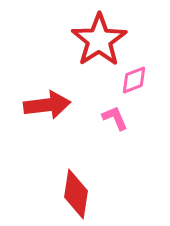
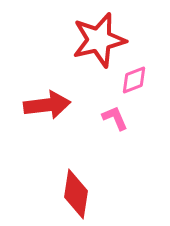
red star: rotated 20 degrees clockwise
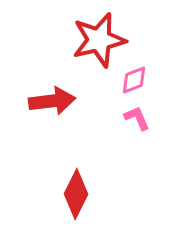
red arrow: moved 5 px right, 4 px up
pink L-shape: moved 22 px right
red diamond: rotated 18 degrees clockwise
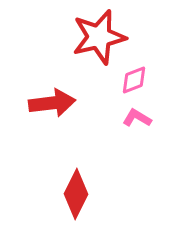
red star: moved 3 px up
red arrow: moved 2 px down
pink L-shape: rotated 36 degrees counterclockwise
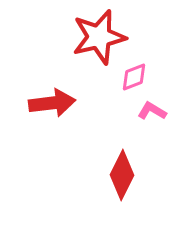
pink diamond: moved 3 px up
pink L-shape: moved 15 px right, 7 px up
red diamond: moved 46 px right, 19 px up
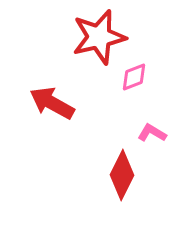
red arrow: rotated 144 degrees counterclockwise
pink L-shape: moved 22 px down
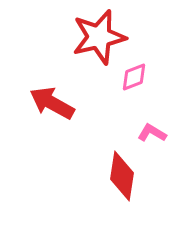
red diamond: moved 1 px down; rotated 18 degrees counterclockwise
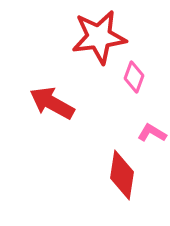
red star: rotated 6 degrees clockwise
pink diamond: rotated 48 degrees counterclockwise
red diamond: moved 1 px up
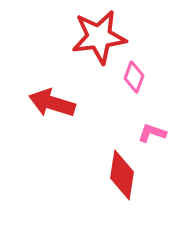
red arrow: rotated 12 degrees counterclockwise
pink L-shape: rotated 12 degrees counterclockwise
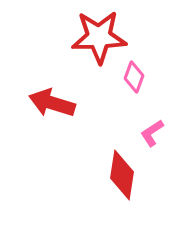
red star: rotated 6 degrees clockwise
pink L-shape: rotated 52 degrees counterclockwise
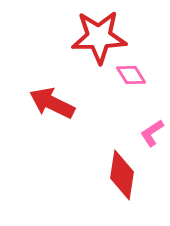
pink diamond: moved 3 px left, 2 px up; rotated 52 degrees counterclockwise
red arrow: rotated 9 degrees clockwise
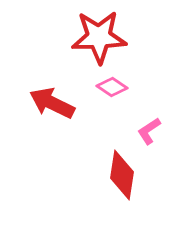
pink diamond: moved 19 px left, 12 px down; rotated 24 degrees counterclockwise
pink L-shape: moved 3 px left, 2 px up
